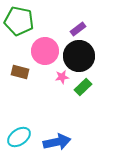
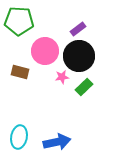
green pentagon: rotated 8 degrees counterclockwise
green rectangle: moved 1 px right
cyan ellipse: rotated 45 degrees counterclockwise
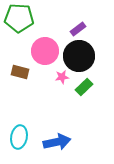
green pentagon: moved 3 px up
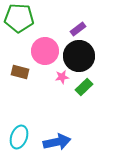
cyan ellipse: rotated 10 degrees clockwise
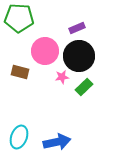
purple rectangle: moved 1 px left, 1 px up; rotated 14 degrees clockwise
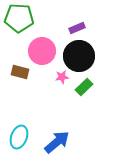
pink circle: moved 3 px left
blue arrow: rotated 28 degrees counterclockwise
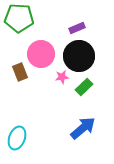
pink circle: moved 1 px left, 3 px down
brown rectangle: rotated 54 degrees clockwise
cyan ellipse: moved 2 px left, 1 px down
blue arrow: moved 26 px right, 14 px up
